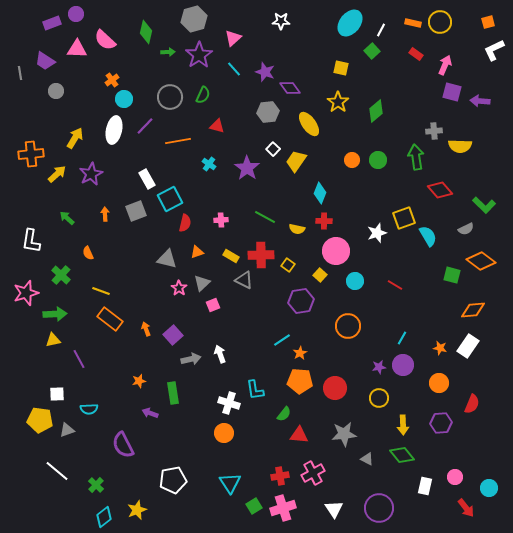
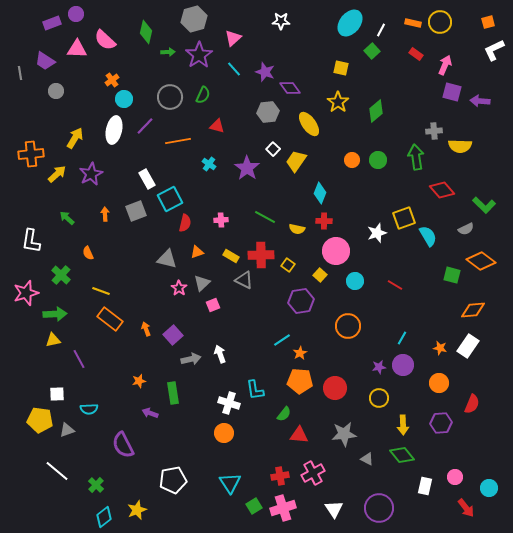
red diamond at (440, 190): moved 2 px right
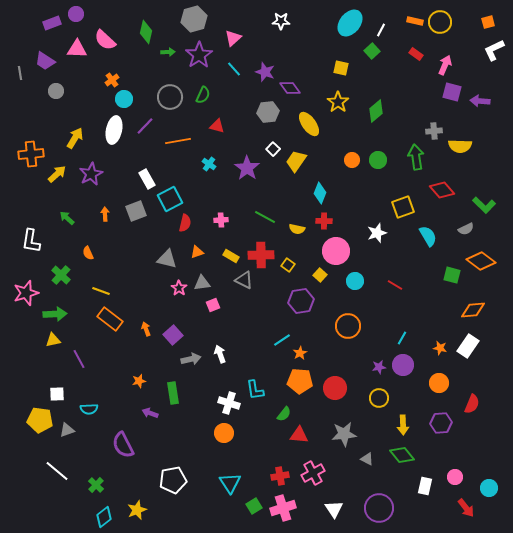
orange rectangle at (413, 23): moved 2 px right, 2 px up
yellow square at (404, 218): moved 1 px left, 11 px up
gray triangle at (202, 283): rotated 36 degrees clockwise
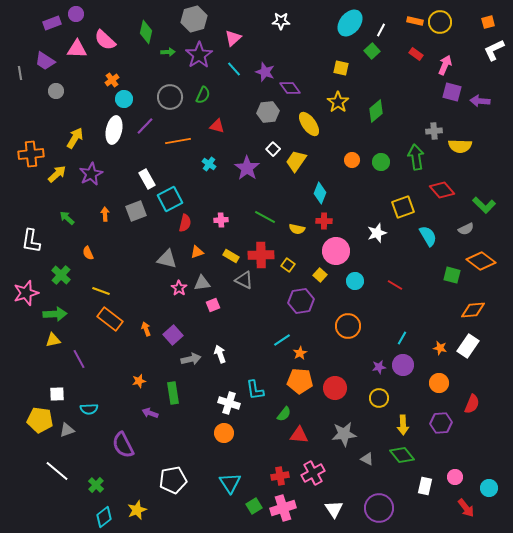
green circle at (378, 160): moved 3 px right, 2 px down
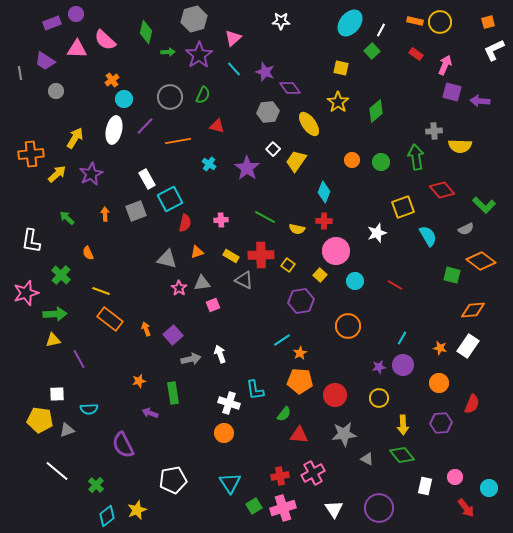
cyan diamond at (320, 193): moved 4 px right, 1 px up
red circle at (335, 388): moved 7 px down
cyan diamond at (104, 517): moved 3 px right, 1 px up
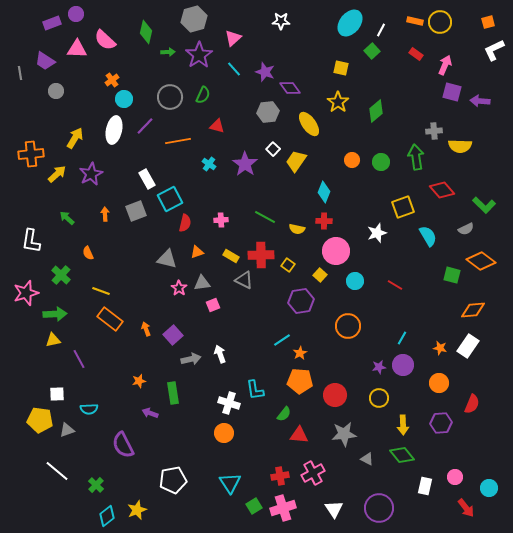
purple star at (247, 168): moved 2 px left, 4 px up
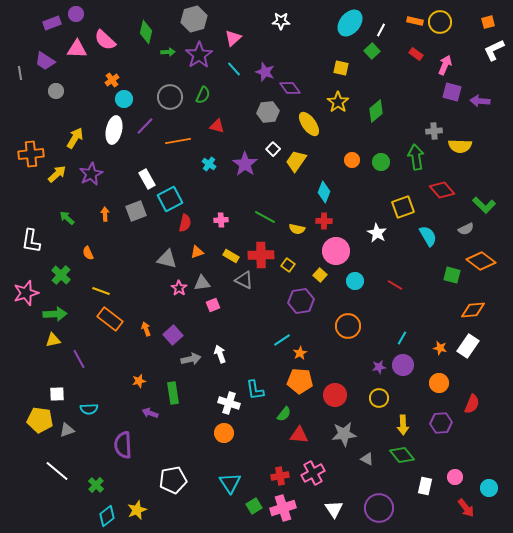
white star at (377, 233): rotated 24 degrees counterclockwise
purple semicircle at (123, 445): rotated 24 degrees clockwise
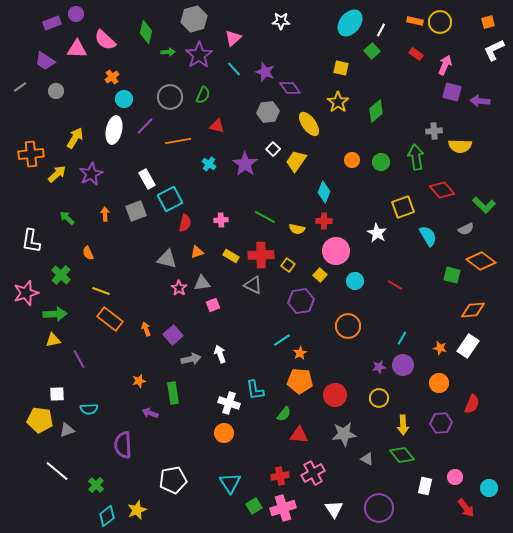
gray line at (20, 73): moved 14 px down; rotated 64 degrees clockwise
orange cross at (112, 80): moved 3 px up
gray triangle at (244, 280): moved 9 px right, 5 px down
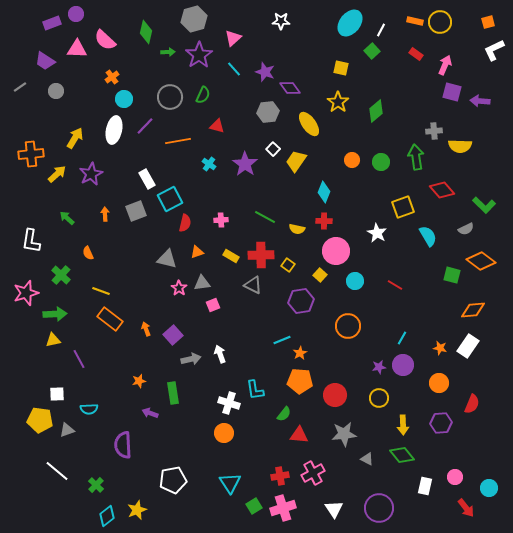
cyan line at (282, 340): rotated 12 degrees clockwise
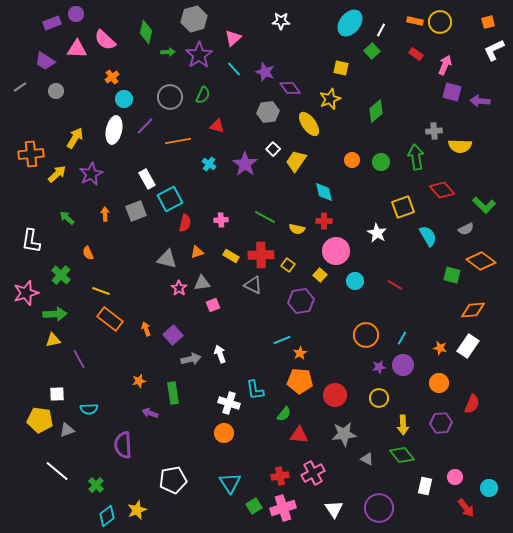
yellow star at (338, 102): moved 8 px left, 3 px up; rotated 15 degrees clockwise
cyan diamond at (324, 192): rotated 35 degrees counterclockwise
orange circle at (348, 326): moved 18 px right, 9 px down
